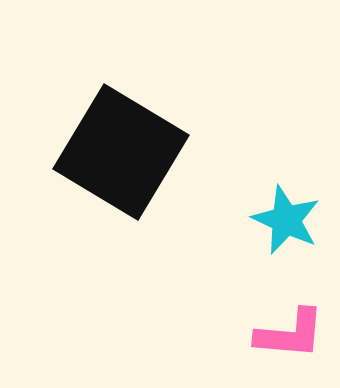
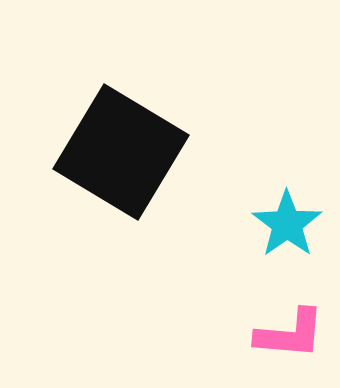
cyan star: moved 1 px right, 4 px down; rotated 12 degrees clockwise
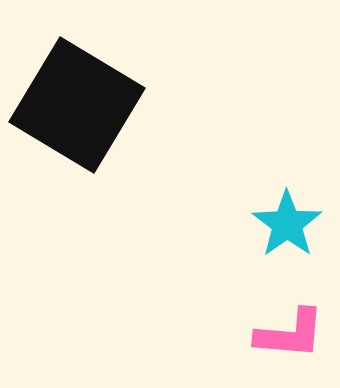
black square: moved 44 px left, 47 px up
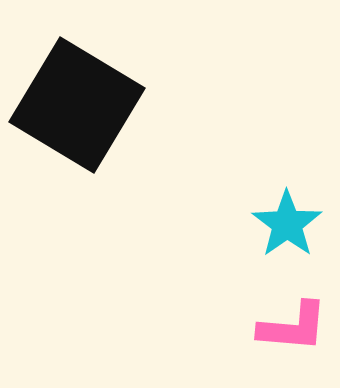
pink L-shape: moved 3 px right, 7 px up
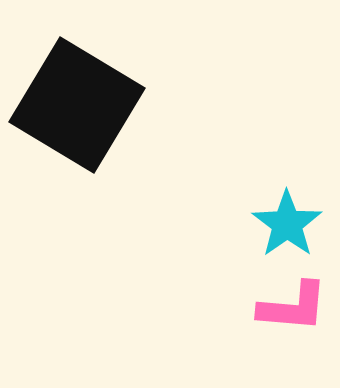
pink L-shape: moved 20 px up
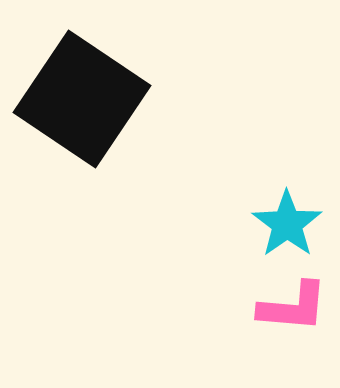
black square: moved 5 px right, 6 px up; rotated 3 degrees clockwise
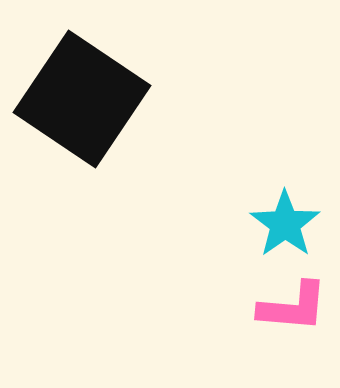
cyan star: moved 2 px left
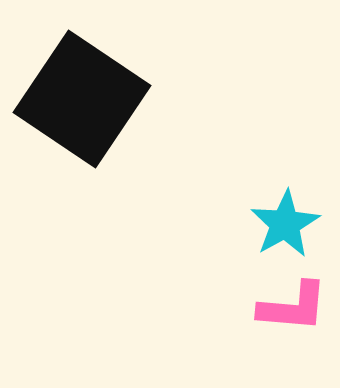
cyan star: rotated 6 degrees clockwise
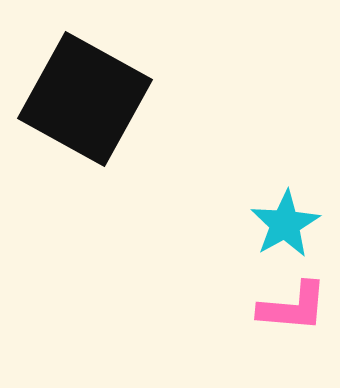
black square: moved 3 px right; rotated 5 degrees counterclockwise
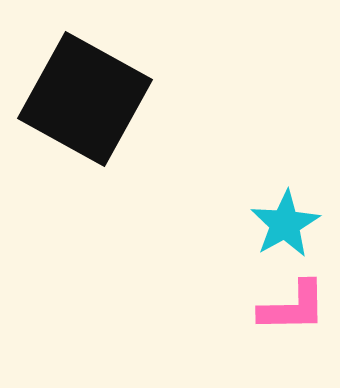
pink L-shape: rotated 6 degrees counterclockwise
